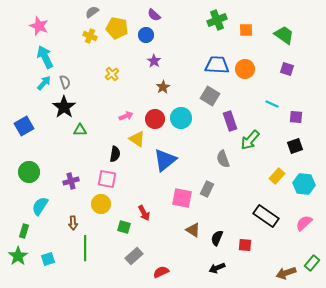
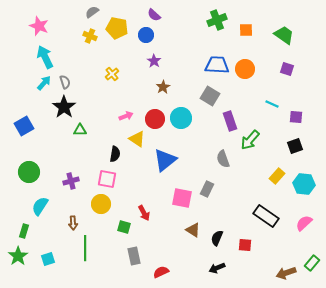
gray rectangle at (134, 256): rotated 60 degrees counterclockwise
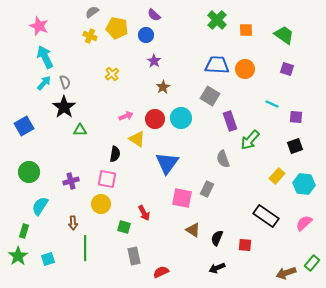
green cross at (217, 20): rotated 24 degrees counterclockwise
blue triangle at (165, 160): moved 2 px right, 3 px down; rotated 15 degrees counterclockwise
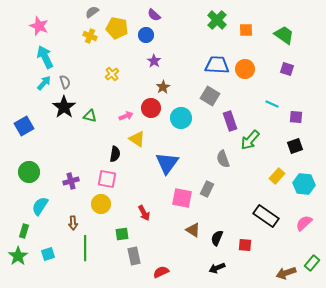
red circle at (155, 119): moved 4 px left, 11 px up
green triangle at (80, 130): moved 10 px right, 14 px up; rotated 16 degrees clockwise
green square at (124, 227): moved 2 px left, 7 px down; rotated 24 degrees counterclockwise
cyan square at (48, 259): moved 5 px up
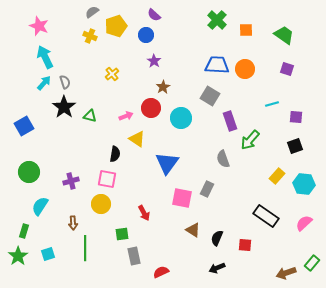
yellow pentagon at (117, 28): moved 1 px left, 2 px up; rotated 30 degrees counterclockwise
cyan line at (272, 104): rotated 40 degrees counterclockwise
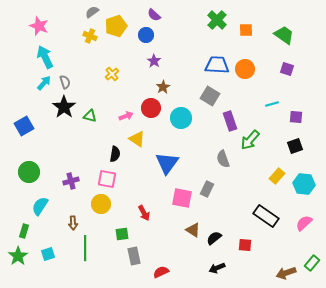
black semicircle at (217, 238): moved 3 px left; rotated 28 degrees clockwise
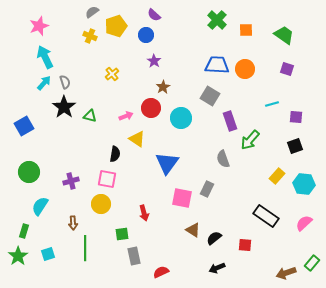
pink star at (39, 26): rotated 30 degrees clockwise
red arrow at (144, 213): rotated 14 degrees clockwise
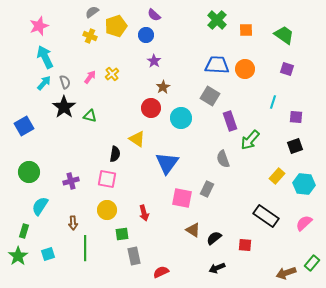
cyan line at (272, 104): moved 1 px right, 2 px up; rotated 56 degrees counterclockwise
pink arrow at (126, 116): moved 36 px left, 39 px up; rotated 32 degrees counterclockwise
yellow circle at (101, 204): moved 6 px right, 6 px down
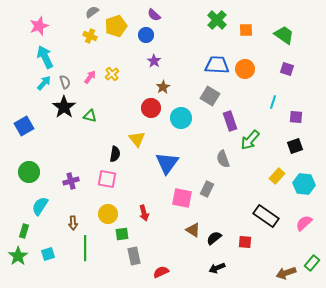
yellow triangle at (137, 139): rotated 18 degrees clockwise
yellow circle at (107, 210): moved 1 px right, 4 px down
red square at (245, 245): moved 3 px up
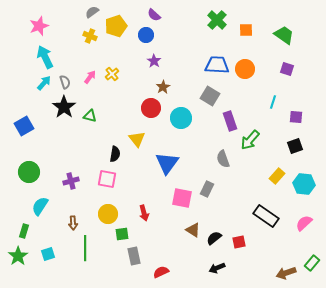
red square at (245, 242): moved 6 px left; rotated 16 degrees counterclockwise
